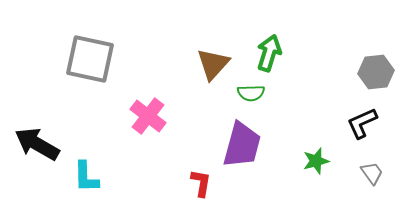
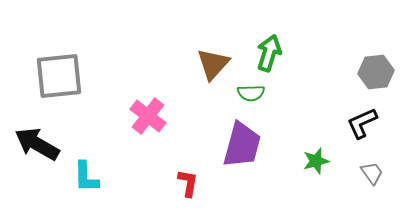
gray square: moved 31 px left, 17 px down; rotated 18 degrees counterclockwise
red L-shape: moved 13 px left
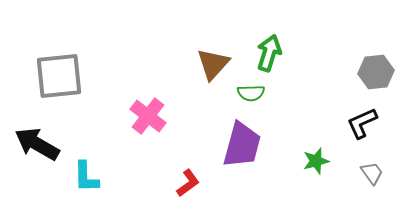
red L-shape: rotated 44 degrees clockwise
